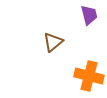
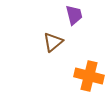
purple trapezoid: moved 15 px left
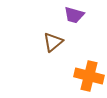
purple trapezoid: rotated 120 degrees clockwise
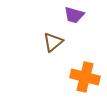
orange cross: moved 4 px left, 1 px down
